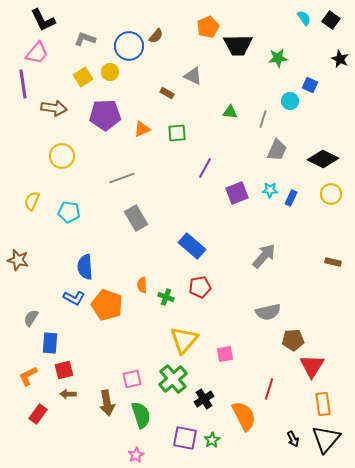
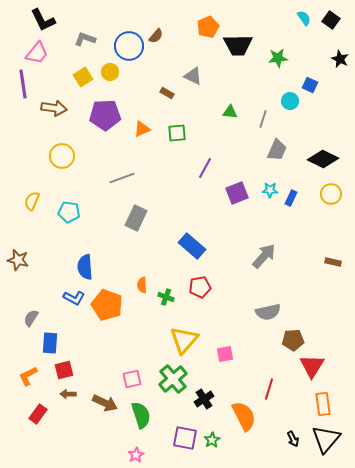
gray rectangle at (136, 218): rotated 55 degrees clockwise
brown arrow at (107, 403): moved 2 px left; rotated 55 degrees counterclockwise
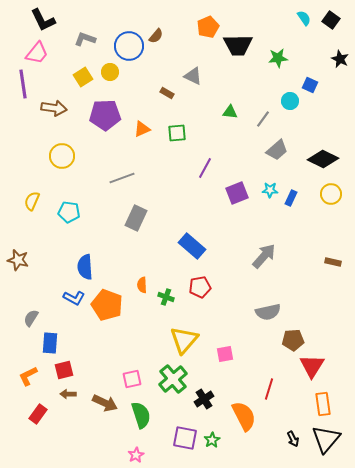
gray line at (263, 119): rotated 18 degrees clockwise
gray trapezoid at (277, 150): rotated 25 degrees clockwise
